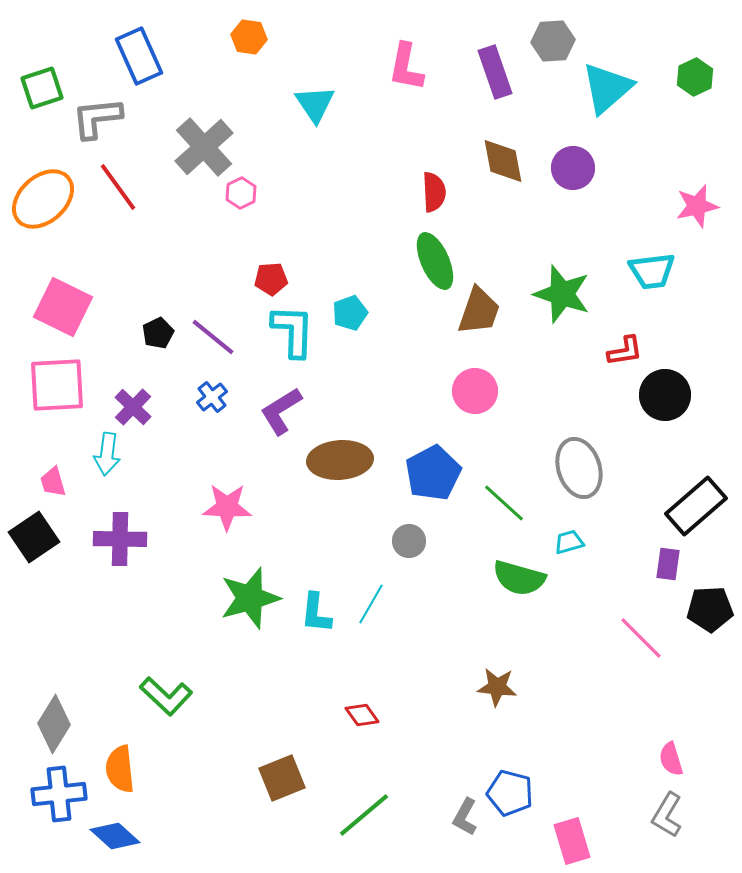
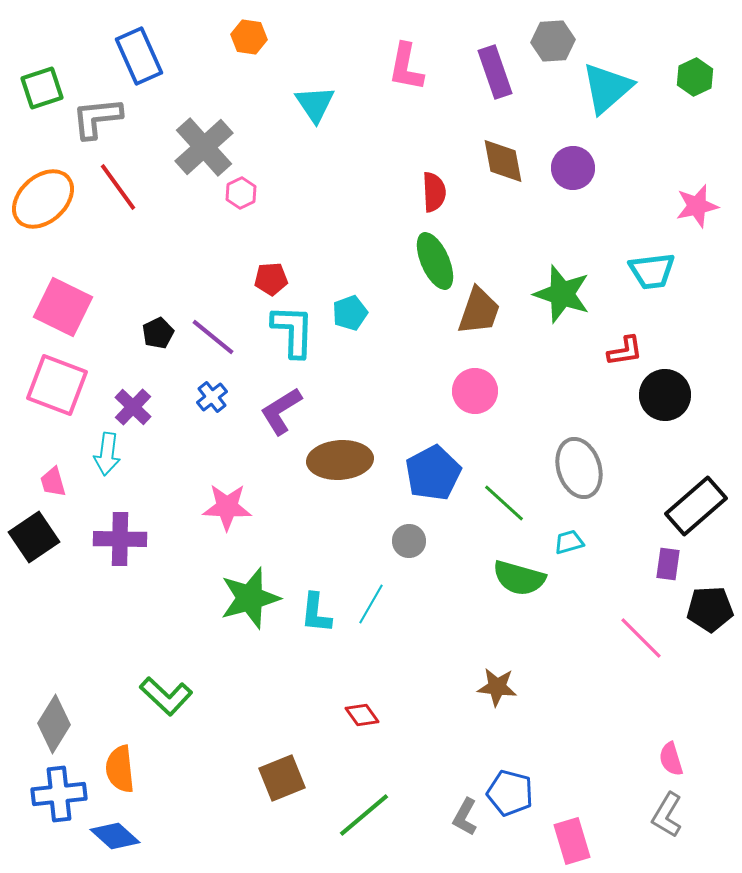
pink square at (57, 385): rotated 24 degrees clockwise
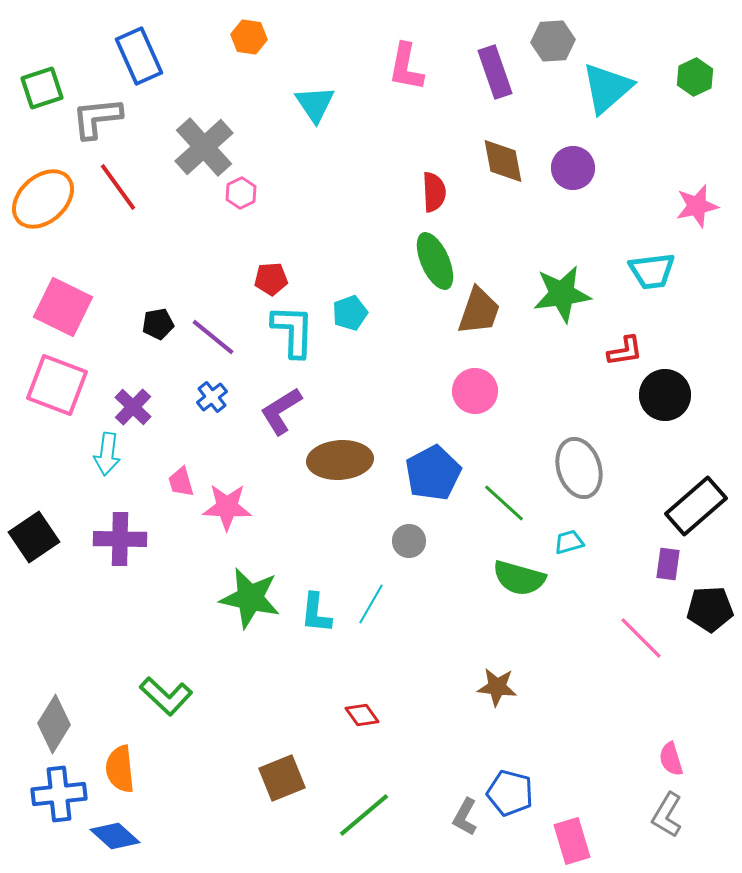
green star at (562, 294): rotated 26 degrees counterclockwise
black pentagon at (158, 333): moved 9 px up; rotated 16 degrees clockwise
pink trapezoid at (53, 482): moved 128 px right
green star at (250, 598): rotated 28 degrees clockwise
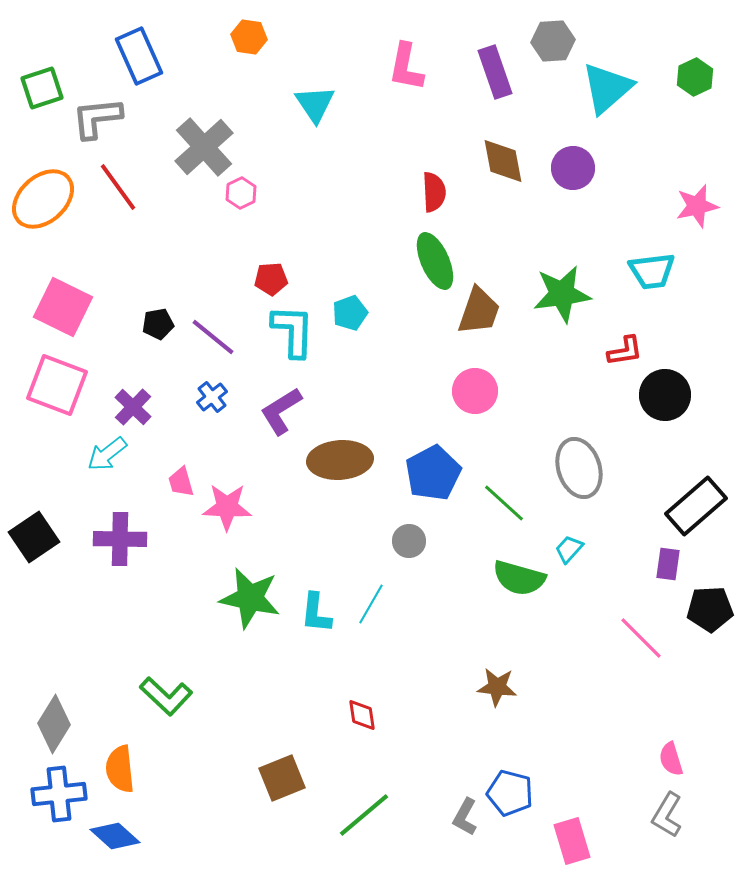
cyan arrow at (107, 454): rotated 45 degrees clockwise
cyan trapezoid at (569, 542): moved 7 px down; rotated 32 degrees counterclockwise
red diamond at (362, 715): rotated 28 degrees clockwise
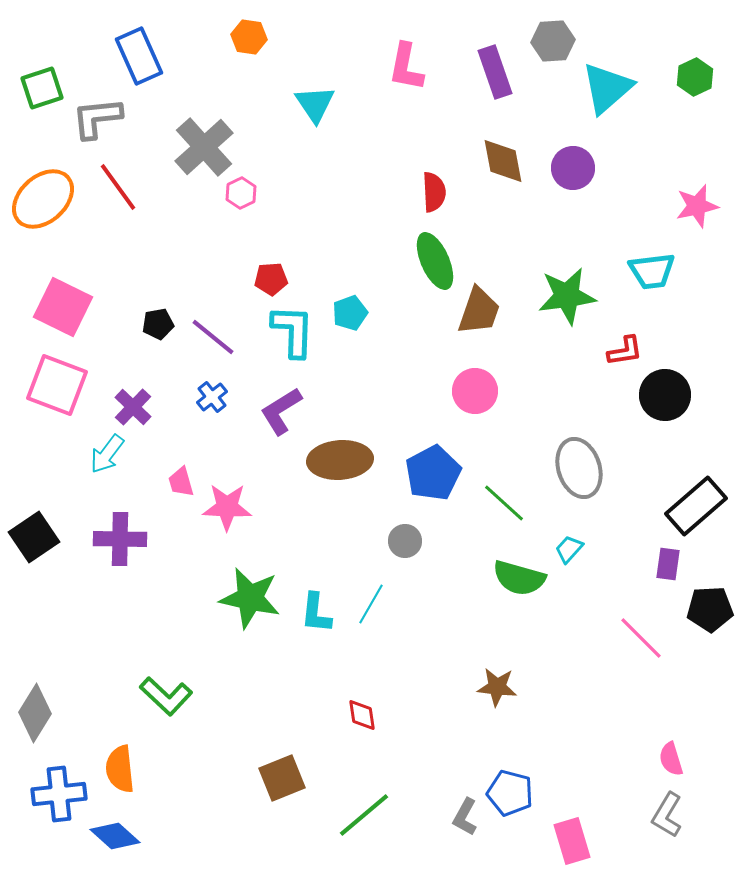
green star at (562, 294): moved 5 px right, 2 px down
cyan arrow at (107, 454): rotated 15 degrees counterclockwise
gray circle at (409, 541): moved 4 px left
gray diamond at (54, 724): moved 19 px left, 11 px up
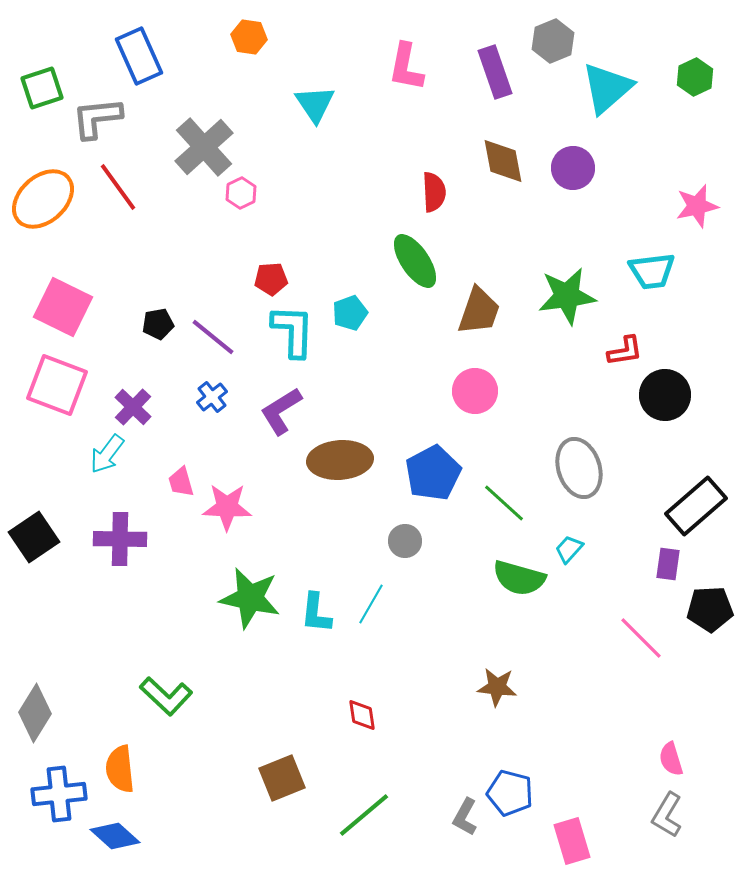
gray hexagon at (553, 41): rotated 18 degrees counterclockwise
green ellipse at (435, 261): moved 20 px left; rotated 10 degrees counterclockwise
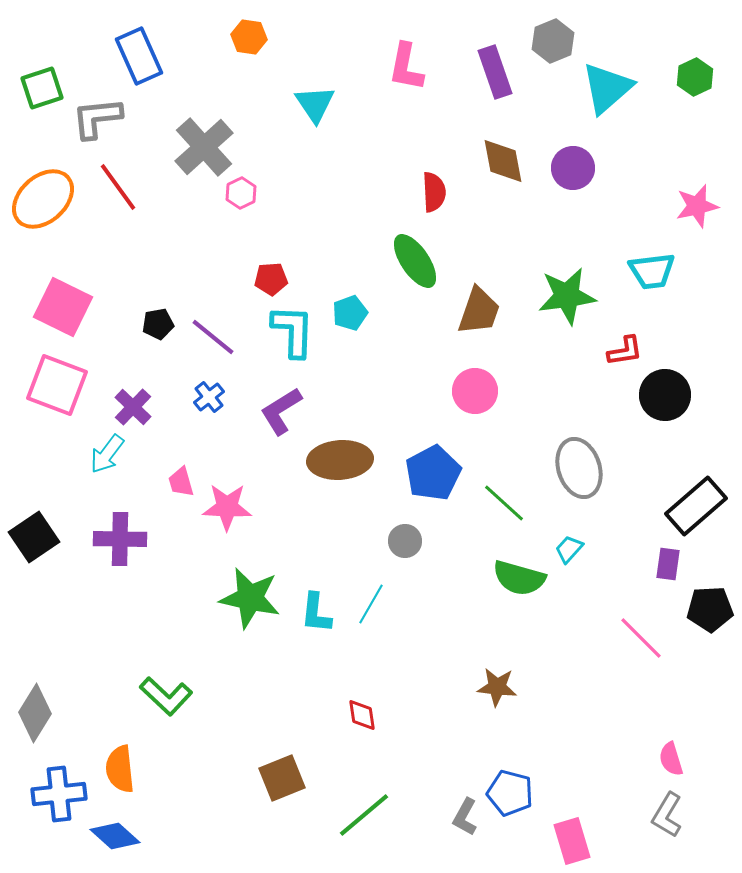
blue cross at (212, 397): moved 3 px left
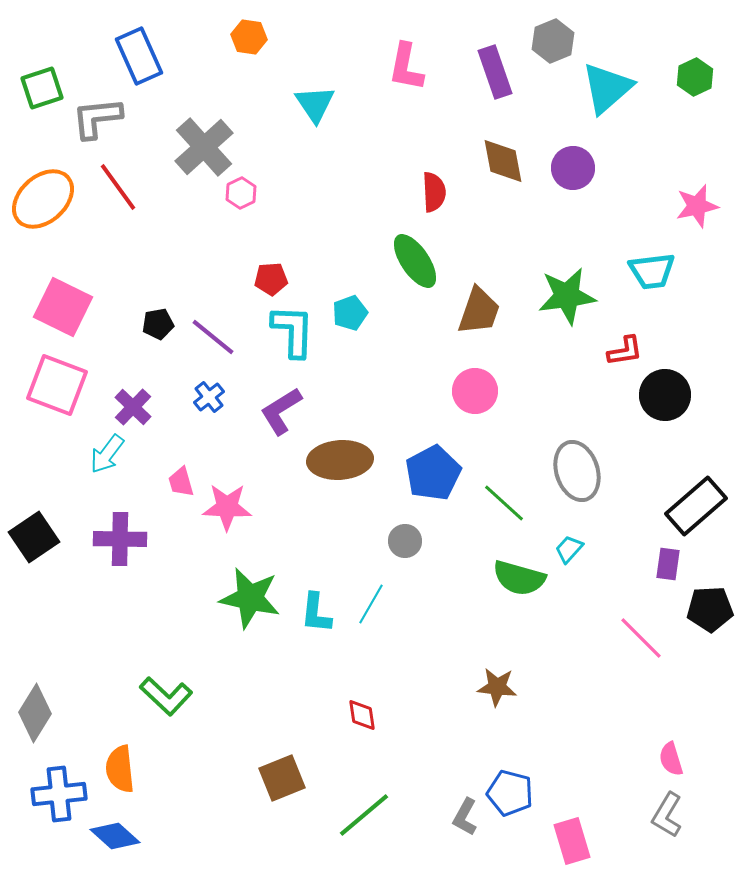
gray ellipse at (579, 468): moved 2 px left, 3 px down
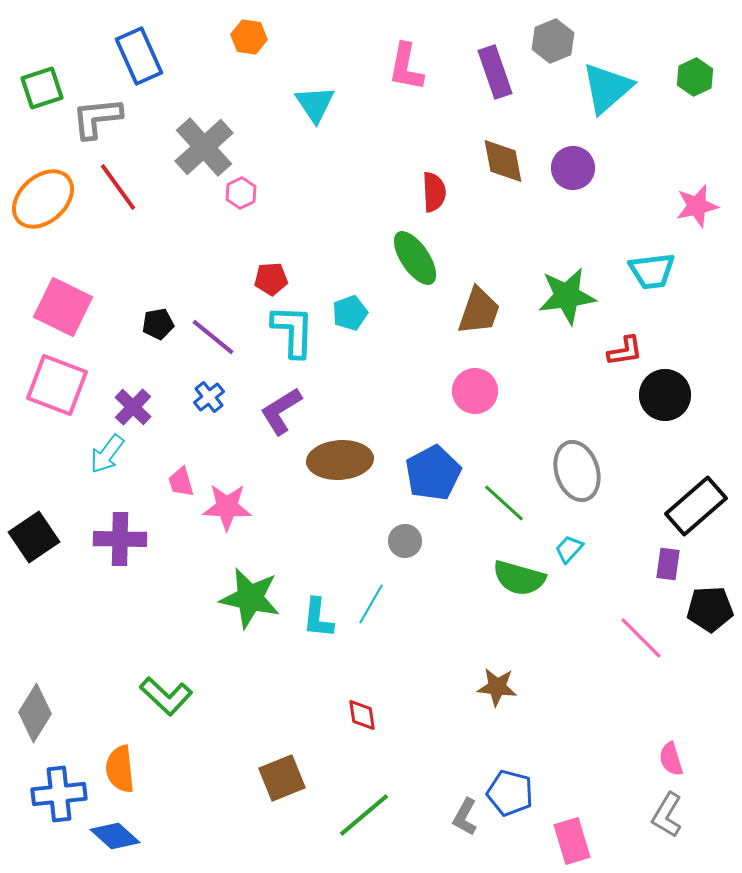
green ellipse at (415, 261): moved 3 px up
cyan L-shape at (316, 613): moved 2 px right, 5 px down
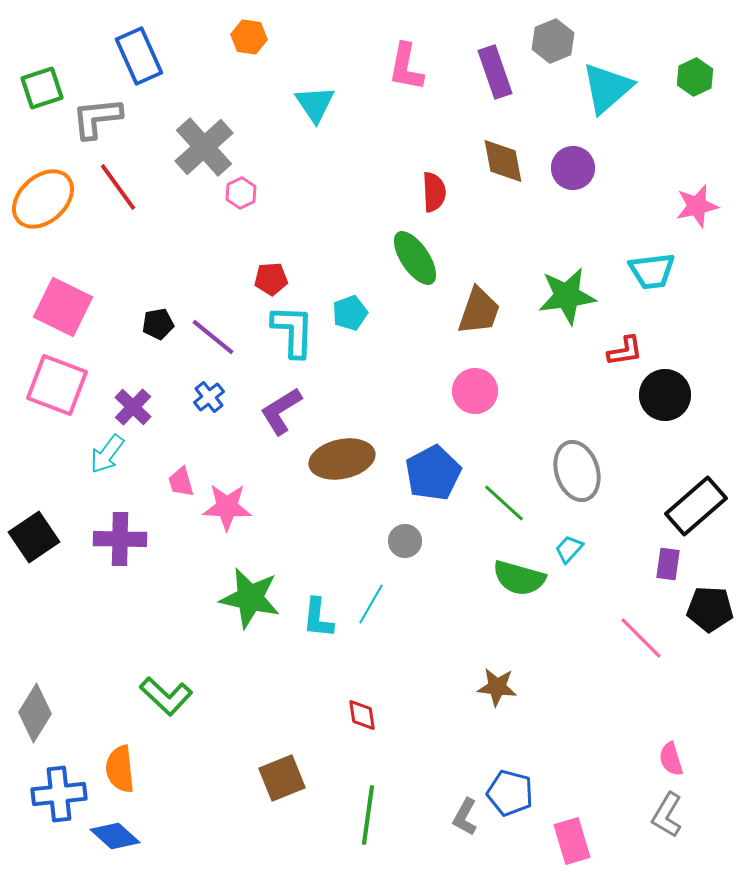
brown ellipse at (340, 460): moved 2 px right, 1 px up; rotated 8 degrees counterclockwise
black pentagon at (710, 609): rotated 6 degrees clockwise
green line at (364, 815): moved 4 px right; rotated 42 degrees counterclockwise
